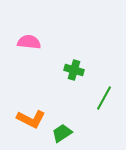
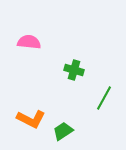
green trapezoid: moved 1 px right, 2 px up
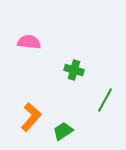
green line: moved 1 px right, 2 px down
orange L-shape: moved 2 px up; rotated 76 degrees counterclockwise
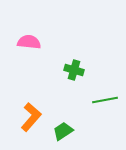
green line: rotated 50 degrees clockwise
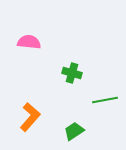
green cross: moved 2 px left, 3 px down
orange L-shape: moved 1 px left
green trapezoid: moved 11 px right
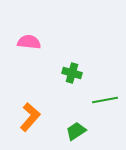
green trapezoid: moved 2 px right
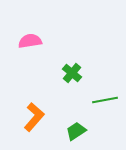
pink semicircle: moved 1 px right, 1 px up; rotated 15 degrees counterclockwise
green cross: rotated 24 degrees clockwise
orange L-shape: moved 4 px right
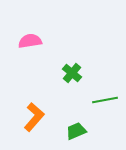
green trapezoid: rotated 10 degrees clockwise
